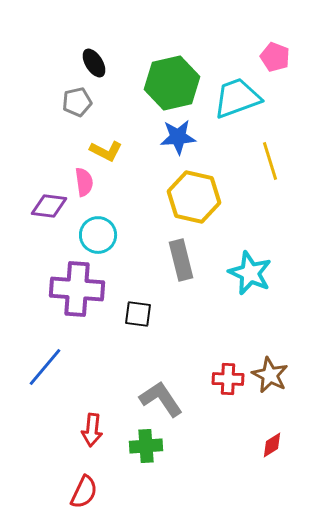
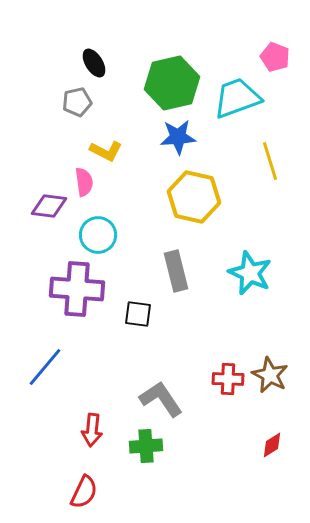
gray rectangle: moved 5 px left, 11 px down
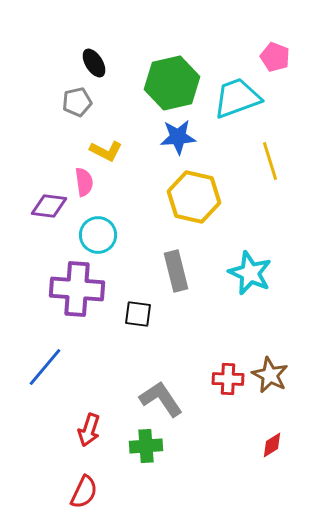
red arrow: moved 3 px left; rotated 12 degrees clockwise
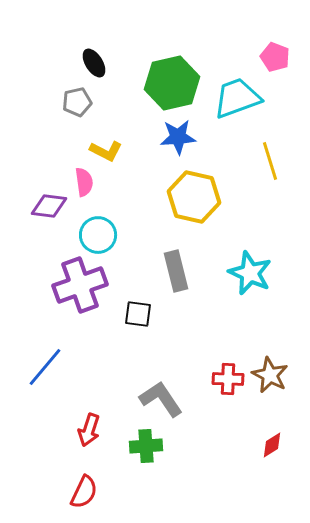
purple cross: moved 3 px right, 4 px up; rotated 24 degrees counterclockwise
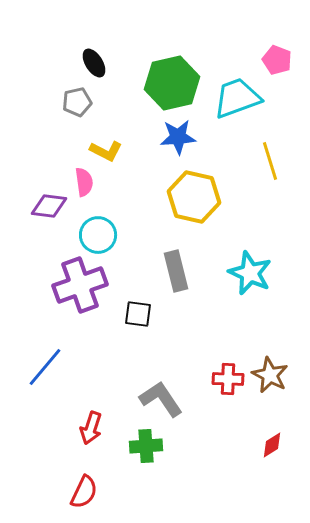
pink pentagon: moved 2 px right, 3 px down
red arrow: moved 2 px right, 2 px up
